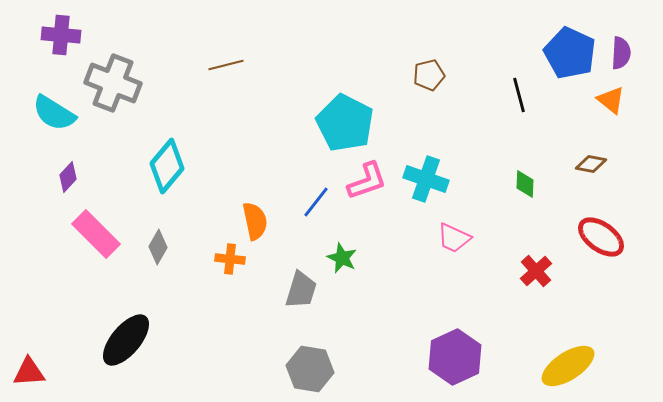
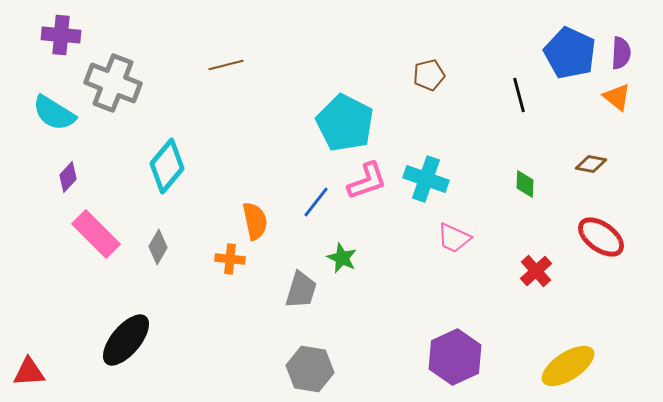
orange triangle: moved 6 px right, 3 px up
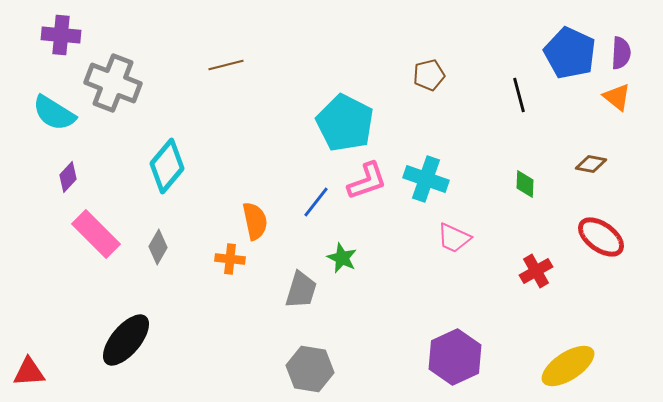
red cross: rotated 12 degrees clockwise
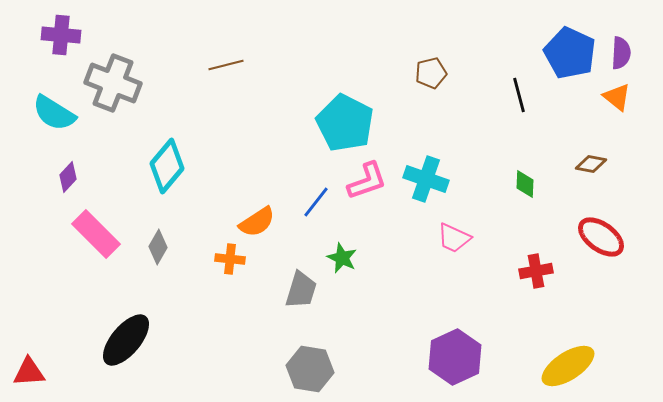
brown pentagon: moved 2 px right, 2 px up
orange semicircle: moved 2 px right, 1 px down; rotated 69 degrees clockwise
red cross: rotated 20 degrees clockwise
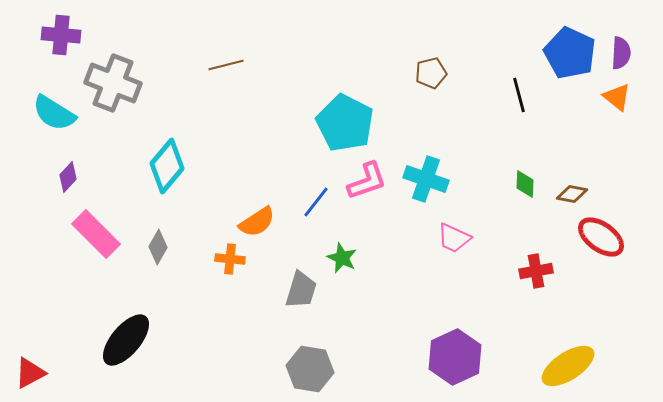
brown diamond: moved 19 px left, 30 px down
red triangle: moved 1 px right, 1 px down; rotated 24 degrees counterclockwise
